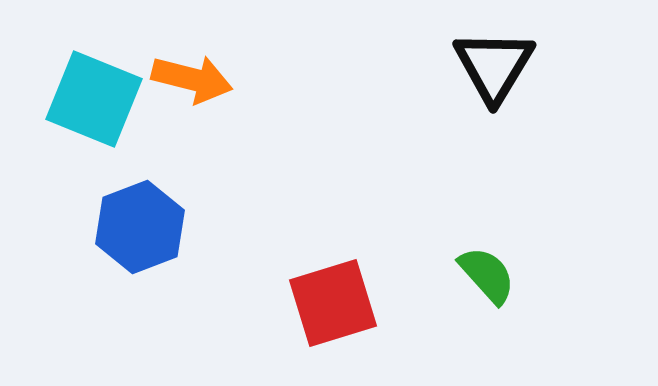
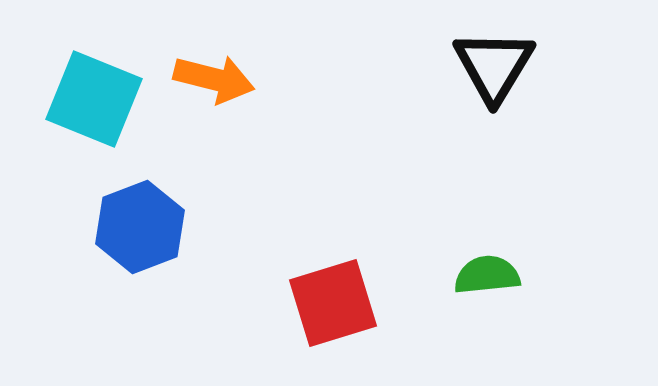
orange arrow: moved 22 px right
green semicircle: rotated 54 degrees counterclockwise
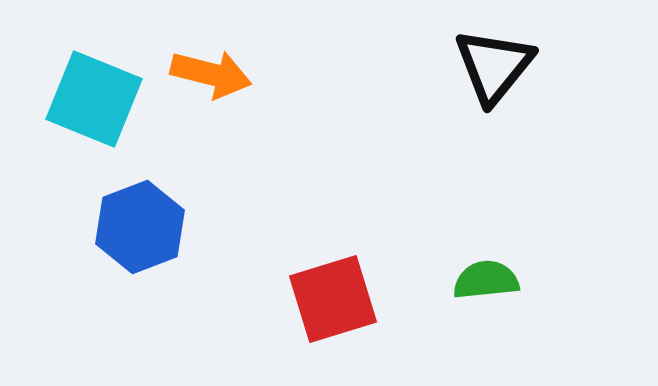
black triangle: rotated 8 degrees clockwise
orange arrow: moved 3 px left, 5 px up
green semicircle: moved 1 px left, 5 px down
red square: moved 4 px up
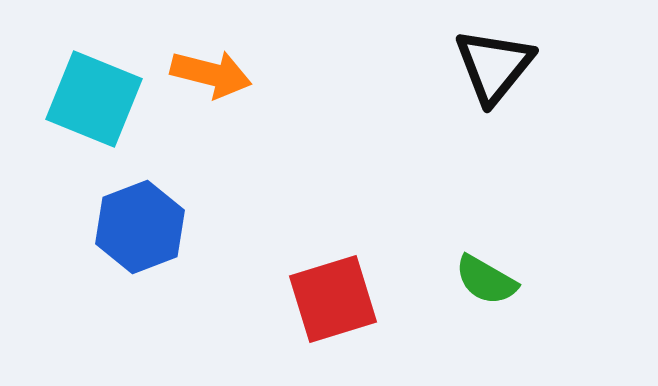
green semicircle: rotated 144 degrees counterclockwise
